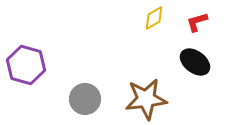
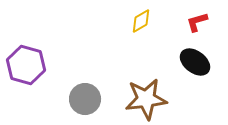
yellow diamond: moved 13 px left, 3 px down
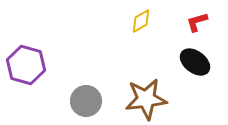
gray circle: moved 1 px right, 2 px down
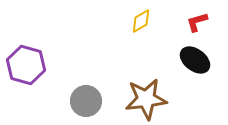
black ellipse: moved 2 px up
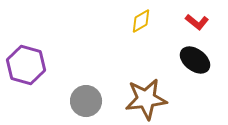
red L-shape: rotated 125 degrees counterclockwise
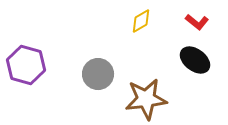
gray circle: moved 12 px right, 27 px up
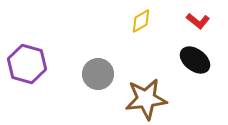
red L-shape: moved 1 px right, 1 px up
purple hexagon: moved 1 px right, 1 px up
